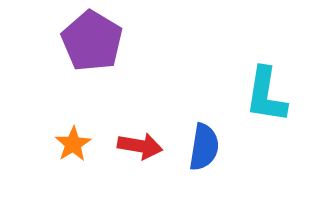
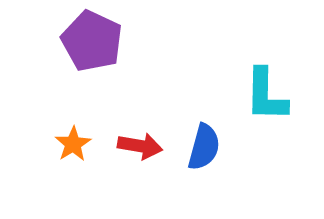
purple pentagon: rotated 6 degrees counterclockwise
cyan L-shape: rotated 8 degrees counterclockwise
blue semicircle: rotated 6 degrees clockwise
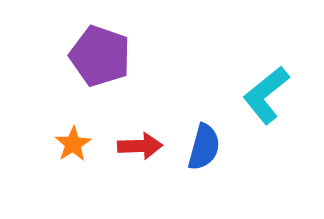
purple pentagon: moved 8 px right, 15 px down; rotated 6 degrees counterclockwise
cyan L-shape: rotated 50 degrees clockwise
red arrow: rotated 12 degrees counterclockwise
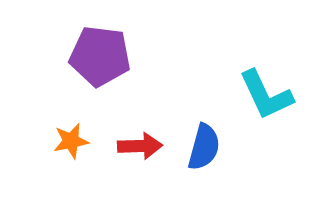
purple pentagon: rotated 12 degrees counterclockwise
cyan L-shape: rotated 76 degrees counterclockwise
orange star: moved 2 px left, 3 px up; rotated 21 degrees clockwise
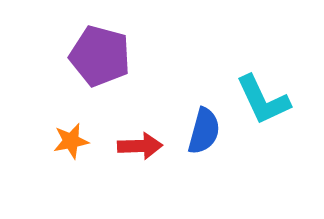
purple pentagon: rotated 8 degrees clockwise
cyan L-shape: moved 3 px left, 5 px down
blue semicircle: moved 16 px up
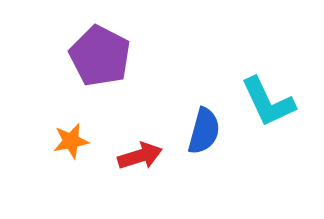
purple pentagon: rotated 12 degrees clockwise
cyan L-shape: moved 5 px right, 2 px down
red arrow: moved 10 px down; rotated 15 degrees counterclockwise
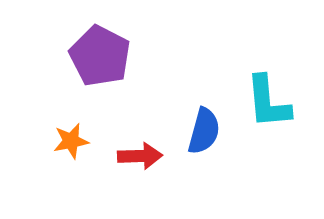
cyan L-shape: rotated 20 degrees clockwise
red arrow: rotated 15 degrees clockwise
